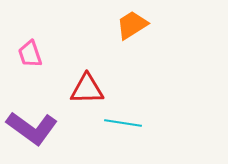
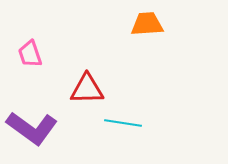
orange trapezoid: moved 15 px right, 1 px up; rotated 28 degrees clockwise
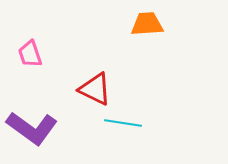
red triangle: moved 8 px right; rotated 27 degrees clockwise
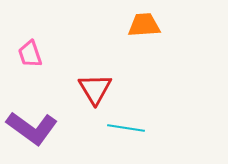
orange trapezoid: moved 3 px left, 1 px down
red triangle: rotated 33 degrees clockwise
cyan line: moved 3 px right, 5 px down
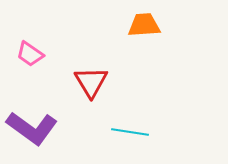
pink trapezoid: rotated 36 degrees counterclockwise
red triangle: moved 4 px left, 7 px up
cyan line: moved 4 px right, 4 px down
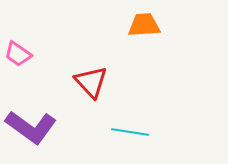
pink trapezoid: moved 12 px left
red triangle: rotated 12 degrees counterclockwise
purple L-shape: moved 1 px left, 1 px up
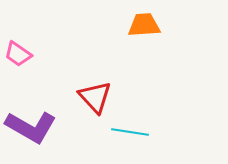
red triangle: moved 4 px right, 15 px down
purple L-shape: rotated 6 degrees counterclockwise
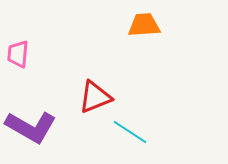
pink trapezoid: rotated 60 degrees clockwise
red triangle: rotated 51 degrees clockwise
cyan line: rotated 24 degrees clockwise
